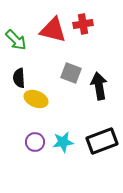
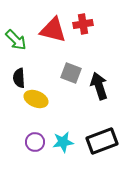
black arrow: rotated 8 degrees counterclockwise
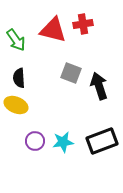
green arrow: rotated 10 degrees clockwise
yellow ellipse: moved 20 px left, 6 px down
purple circle: moved 1 px up
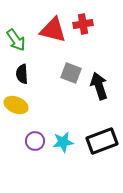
black semicircle: moved 3 px right, 4 px up
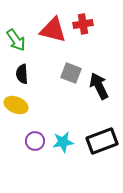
black arrow: rotated 8 degrees counterclockwise
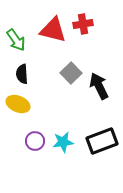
gray square: rotated 25 degrees clockwise
yellow ellipse: moved 2 px right, 1 px up
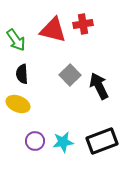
gray square: moved 1 px left, 2 px down
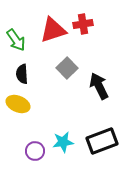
red triangle: rotated 32 degrees counterclockwise
gray square: moved 3 px left, 7 px up
purple circle: moved 10 px down
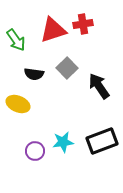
black semicircle: moved 12 px right; rotated 78 degrees counterclockwise
black arrow: rotated 8 degrees counterclockwise
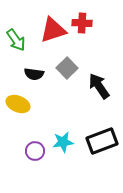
red cross: moved 1 px left, 1 px up; rotated 12 degrees clockwise
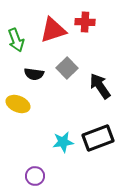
red cross: moved 3 px right, 1 px up
green arrow: rotated 15 degrees clockwise
black arrow: moved 1 px right
black rectangle: moved 4 px left, 3 px up
purple circle: moved 25 px down
